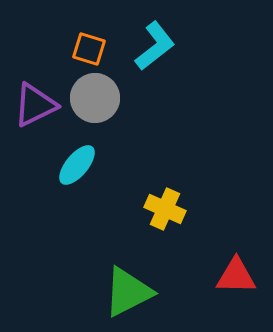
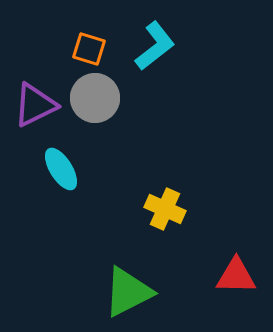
cyan ellipse: moved 16 px left, 4 px down; rotated 72 degrees counterclockwise
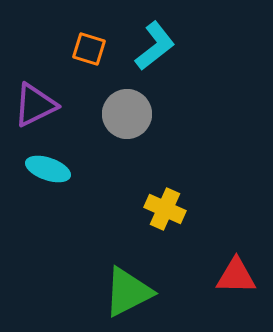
gray circle: moved 32 px right, 16 px down
cyan ellipse: moved 13 px left; rotated 39 degrees counterclockwise
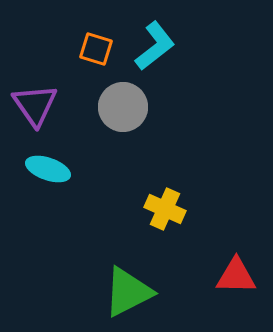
orange square: moved 7 px right
purple triangle: rotated 39 degrees counterclockwise
gray circle: moved 4 px left, 7 px up
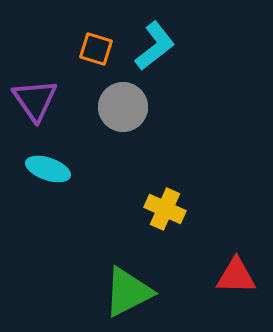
purple triangle: moved 5 px up
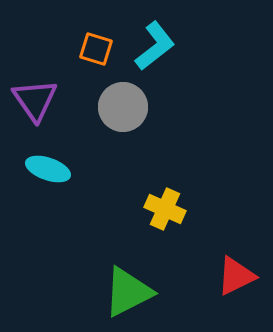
red triangle: rotated 27 degrees counterclockwise
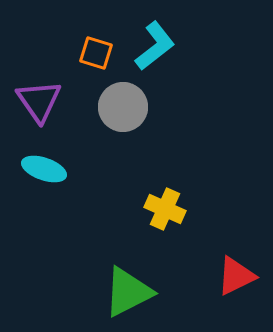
orange square: moved 4 px down
purple triangle: moved 4 px right, 1 px down
cyan ellipse: moved 4 px left
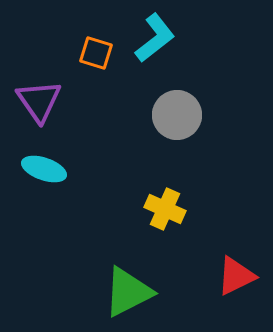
cyan L-shape: moved 8 px up
gray circle: moved 54 px right, 8 px down
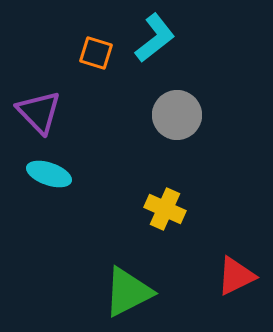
purple triangle: moved 11 px down; rotated 9 degrees counterclockwise
cyan ellipse: moved 5 px right, 5 px down
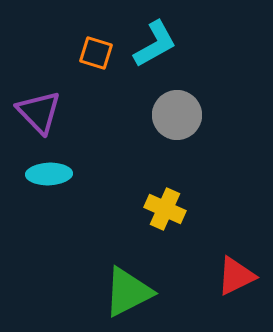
cyan L-shape: moved 6 px down; rotated 9 degrees clockwise
cyan ellipse: rotated 21 degrees counterclockwise
